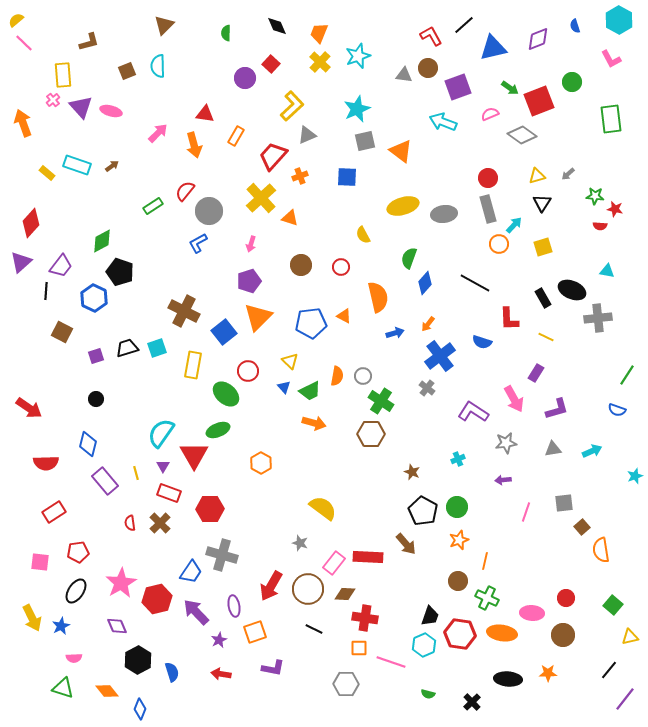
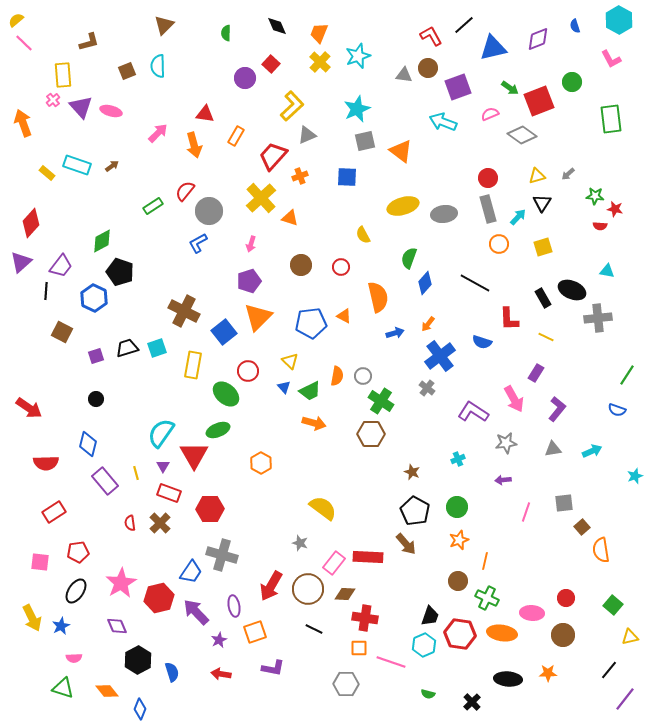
cyan arrow at (514, 225): moved 4 px right, 8 px up
purple L-shape at (557, 409): rotated 35 degrees counterclockwise
black pentagon at (423, 511): moved 8 px left
red hexagon at (157, 599): moved 2 px right, 1 px up
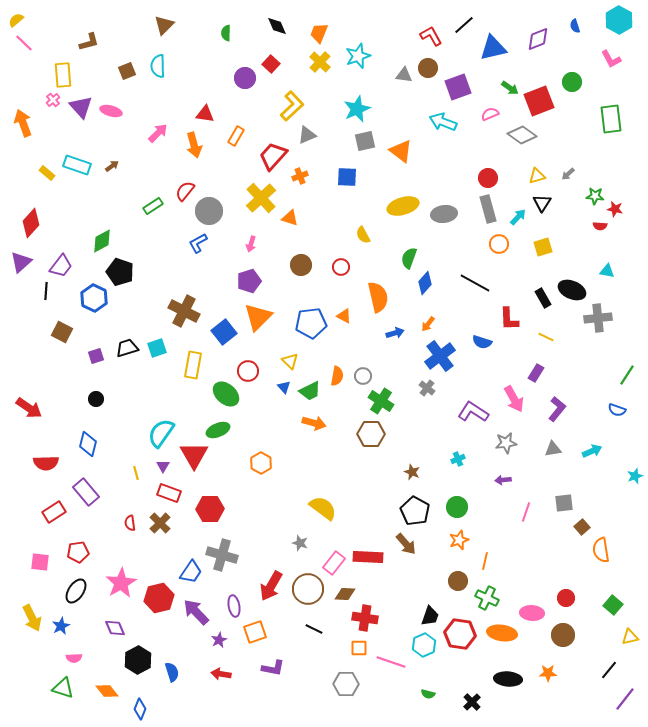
purple rectangle at (105, 481): moved 19 px left, 11 px down
purple diamond at (117, 626): moved 2 px left, 2 px down
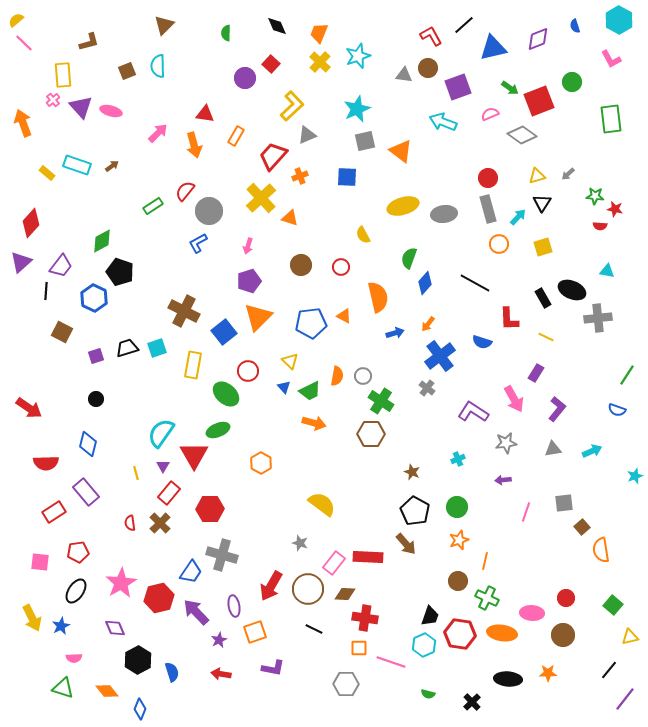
pink arrow at (251, 244): moved 3 px left, 2 px down
red rectangle at (169, 493): rotated 70 degrees counterclockwise
yellow semicircle at (323, 508): moved 1 px left, 4 px up
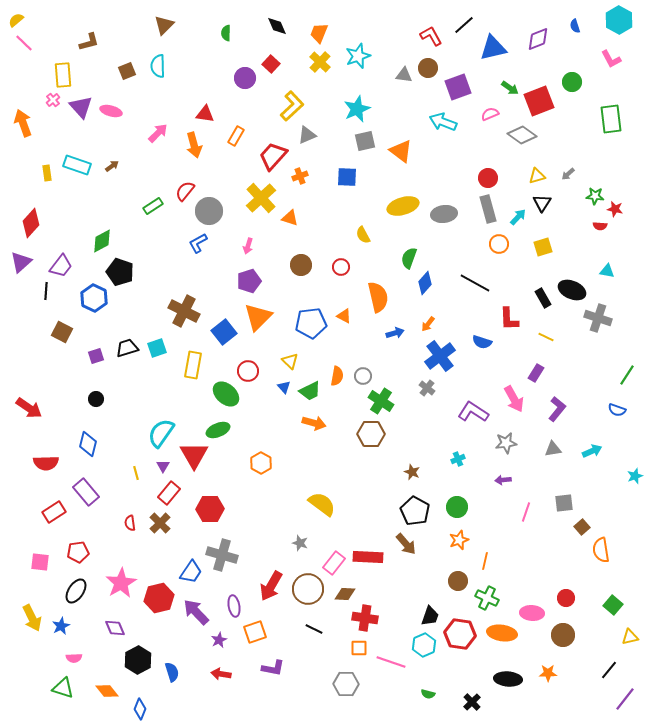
yellow rectangle at (47, 173): rotated 42 degrees clockwise
gray cross at (598, 318): rotated 24 degrees clockwise
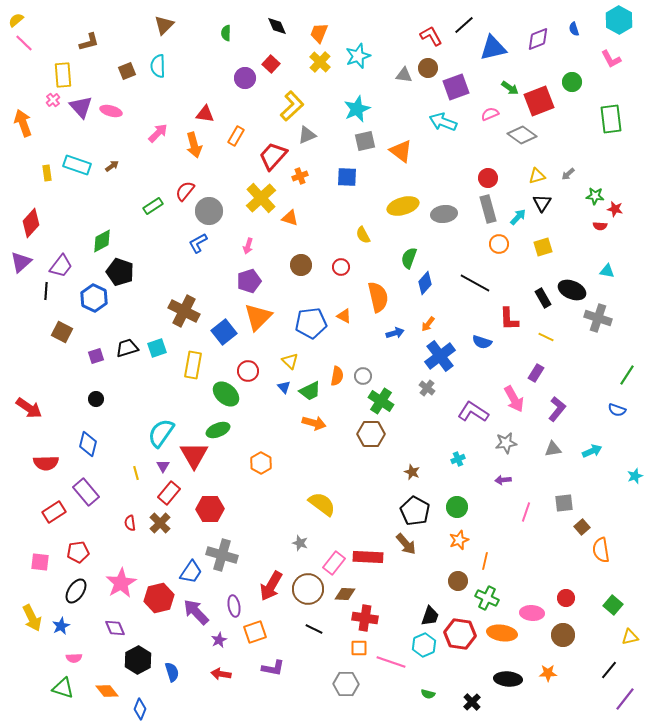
blue semicircle at (575, 26): moved 1 px left, 3 px down
purple square at (458, 87): moved 2 px left
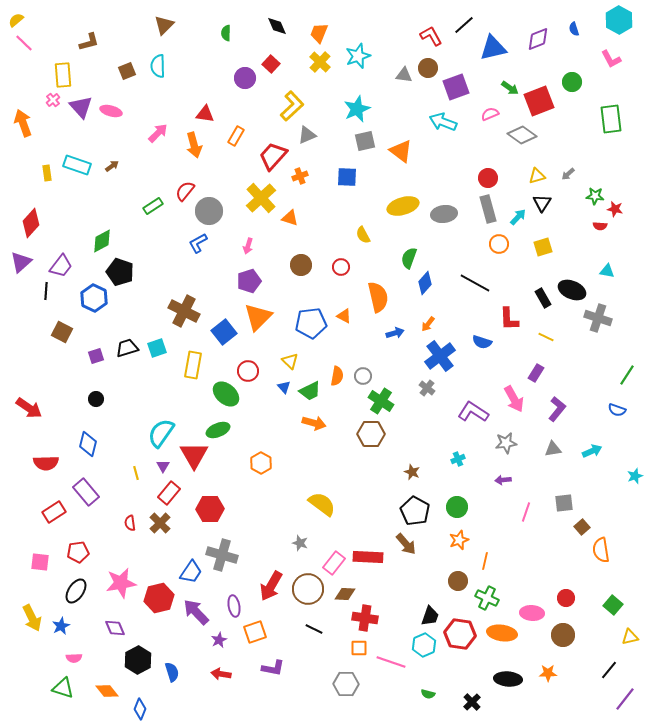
pink star at (121, 583): rotated 20 degrees clockwise
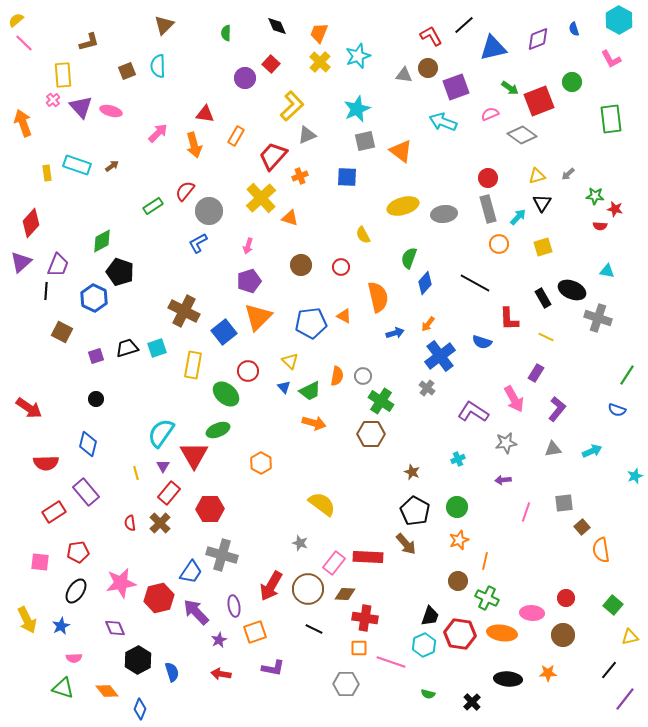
purple trapezoid at (61, 266): moved 3 px left, 1 px up; rotated 15 degrees counterclockwise
yellow arrow at (32, 618): moved 5 px left, 2 px down
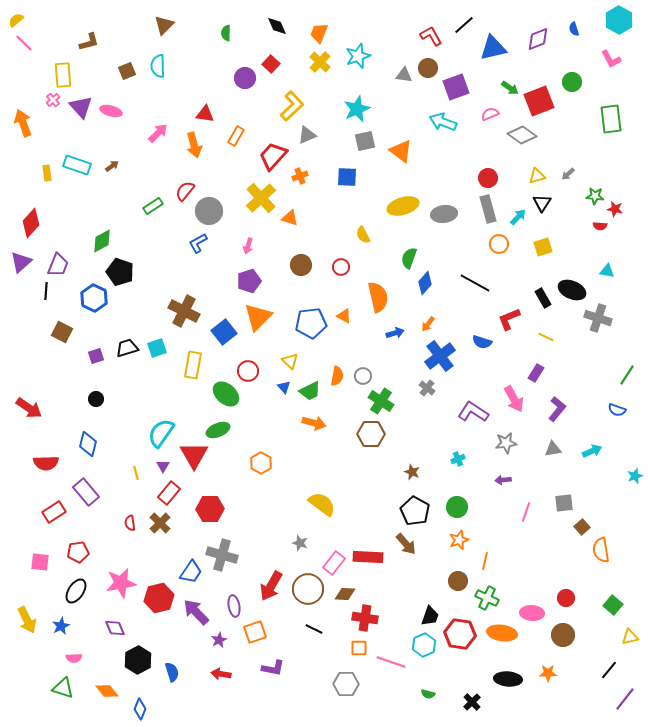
red L-shape at (509, 319): rotated 70 degrees clockwise
